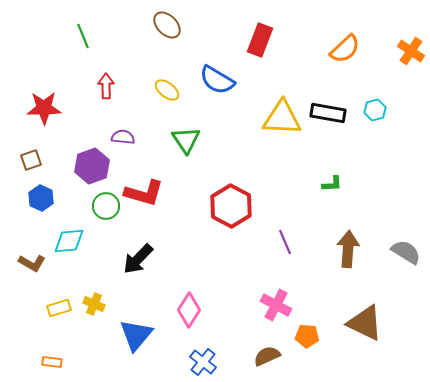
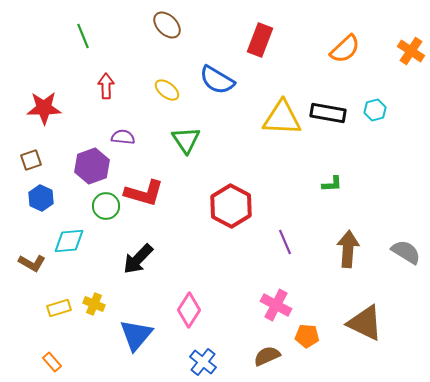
orange rectangle: rotated 42 degrees clockwise
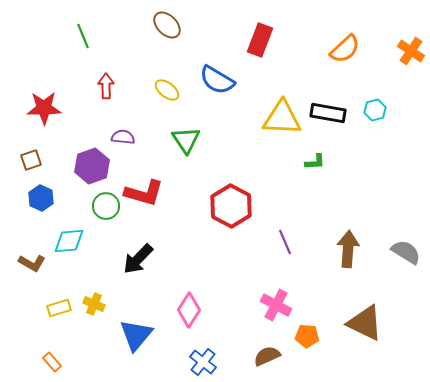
green L-shape: moved 17 px left, 22 px up
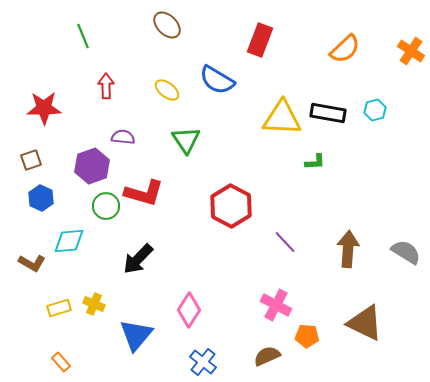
purple line: rotated 20 degrees counterclockwise
orange rectangle: moved 9 px right
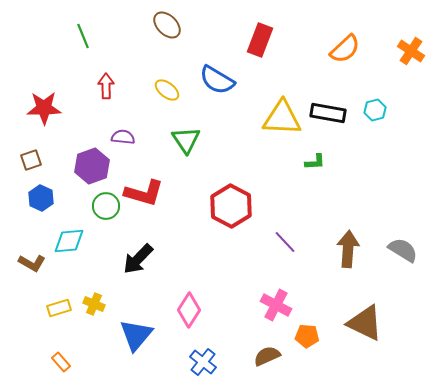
gray semicircle: moved 3 px left, 2 px up
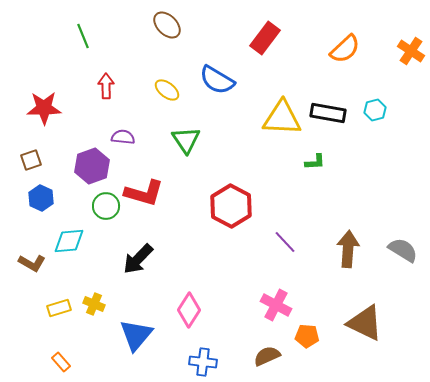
red rectangle: moved 5 px right, 2 px up; rotated 16 degrees clockwise
blue cross: rotated 32 degrees counterclockwise
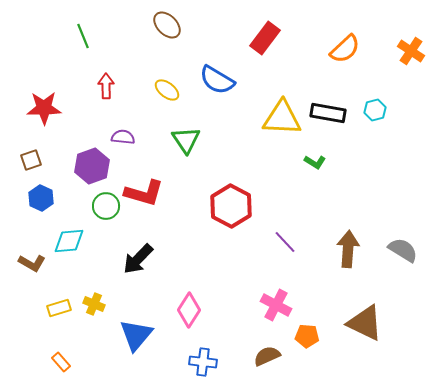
green L-shape: rotated 35 degrees clockwise
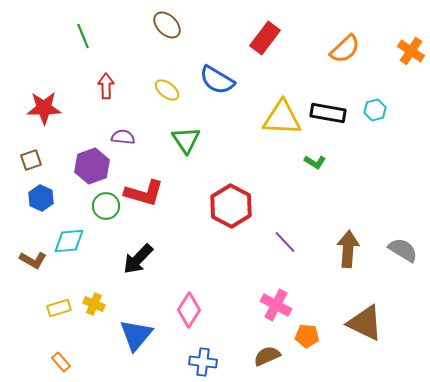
brown L-shape: moved 1 px right, 3 px up
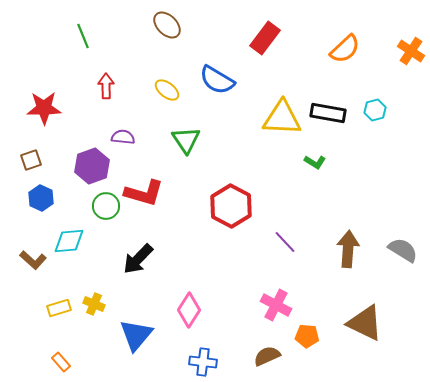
brown L-shape: rotated 12 degrees clockwise
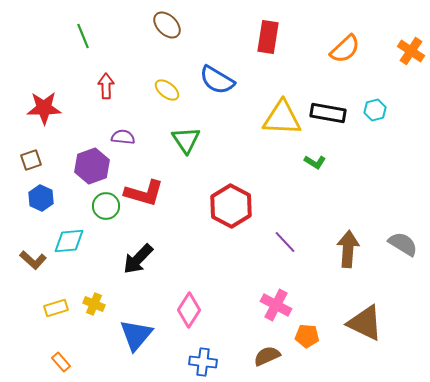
red rectangle: moved 3 px right, 1 px up; rotated 28 degrees counterclockwise
gray semicircle: moved 6 px up
yellow rectangle: moved 3 px left
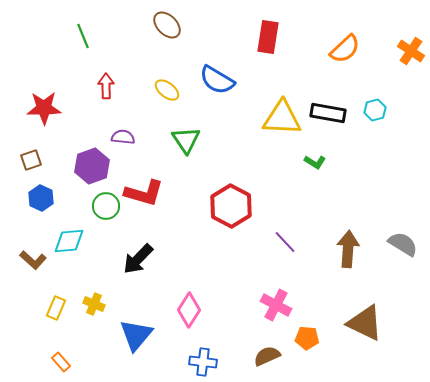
yellow rectangle: rotated 50 degrees counterclockwise
orange pentagon: moved 2 px down
